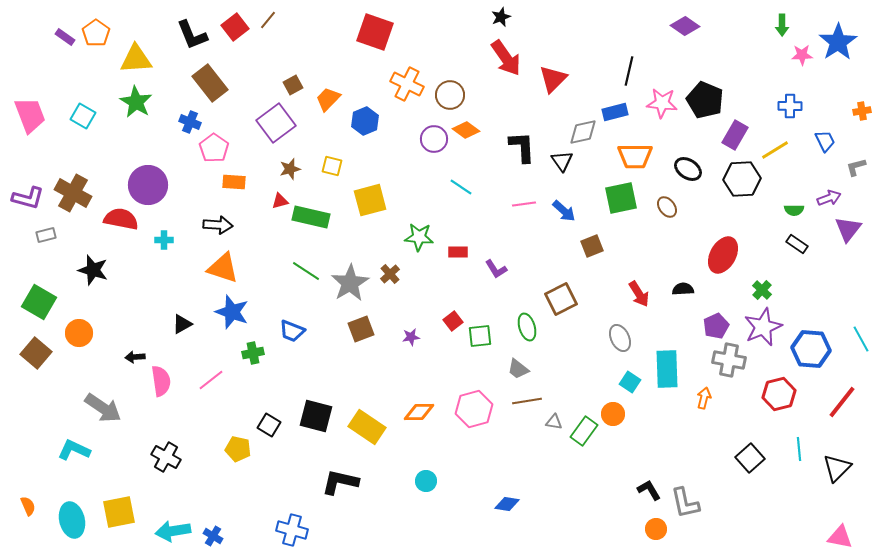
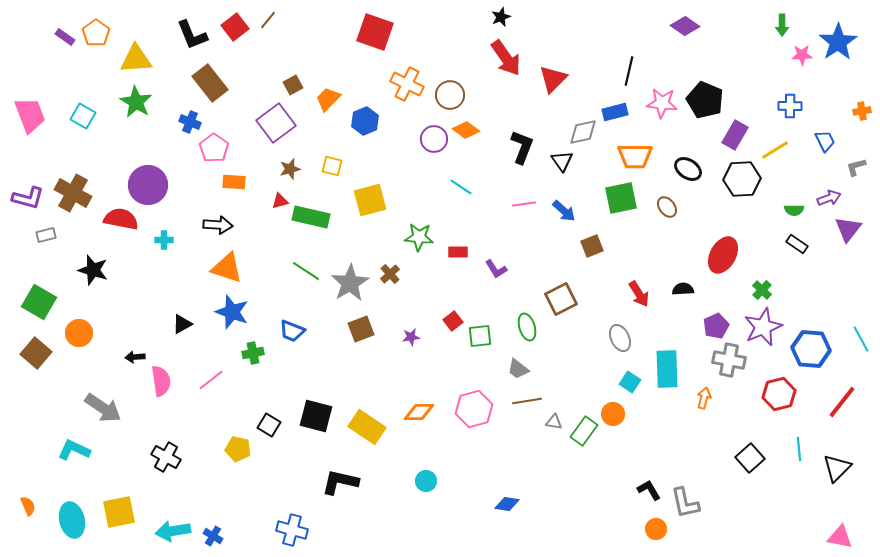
black L-shape at (522, 147): rotated 24 degrees clockwise
orange triangle at (223, 268): moved 4 px right
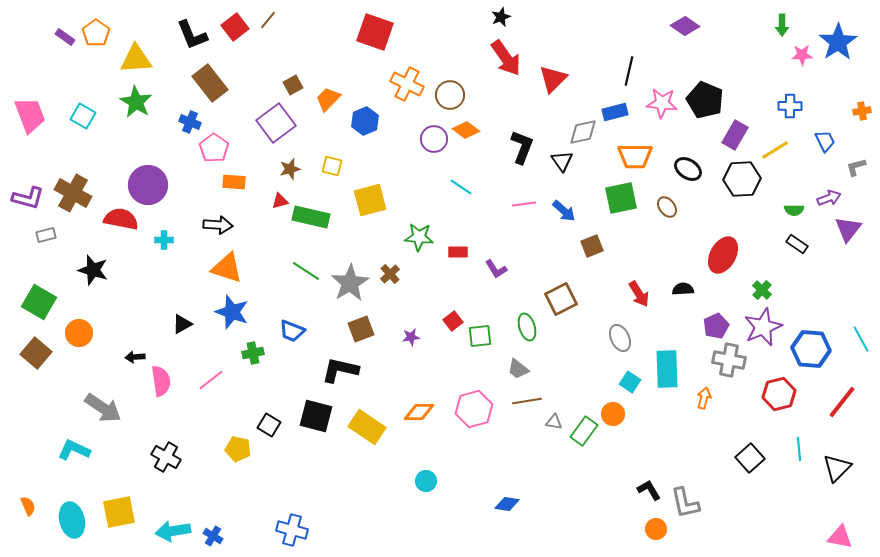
black L-shape at (340, 482): moved 112 px up
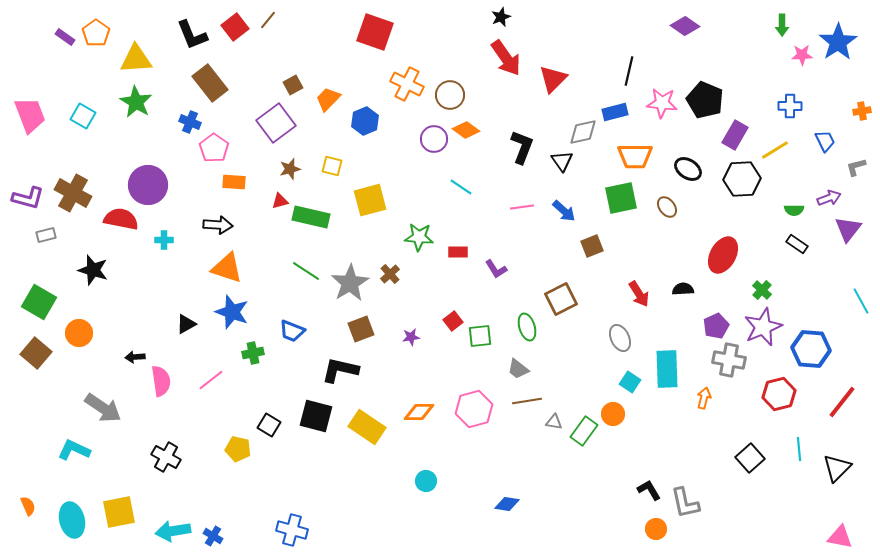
pink line at (524, 204): moved 2 px left, 3 px down
black triangle at (182, 324): moved 4 px right
cyan line at (861, 339): moved 38 px up
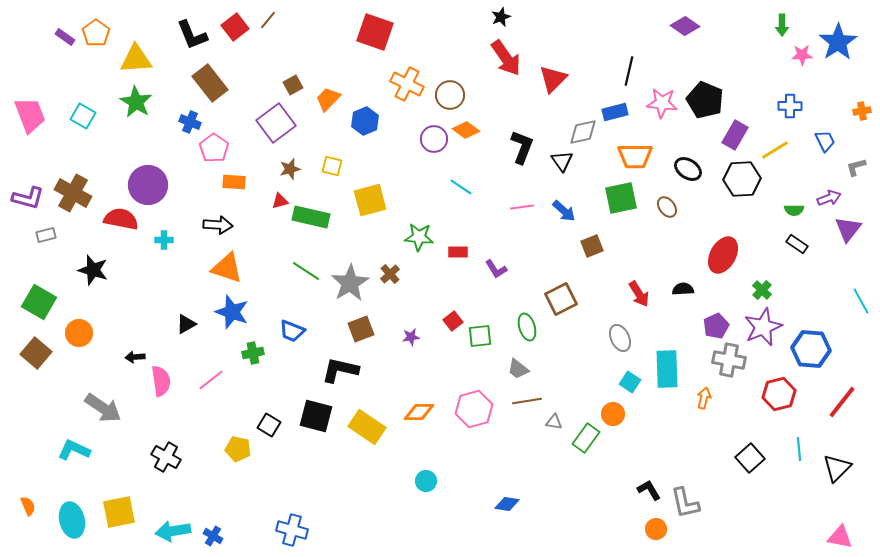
green rectangle at (584, 431): moved 2 px right, 7 px down
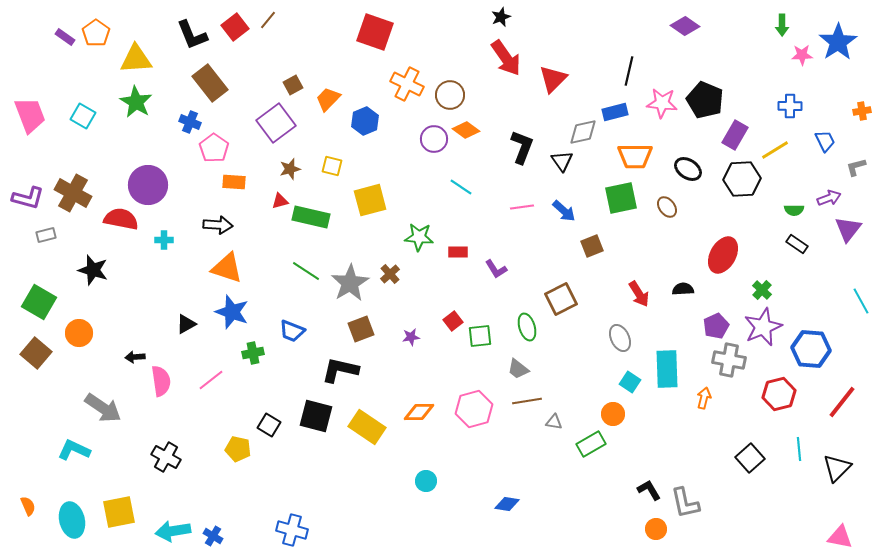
green rectangle at (586, 438): moved 5 px right, 6 px down; rotated 24 degrees clockwise
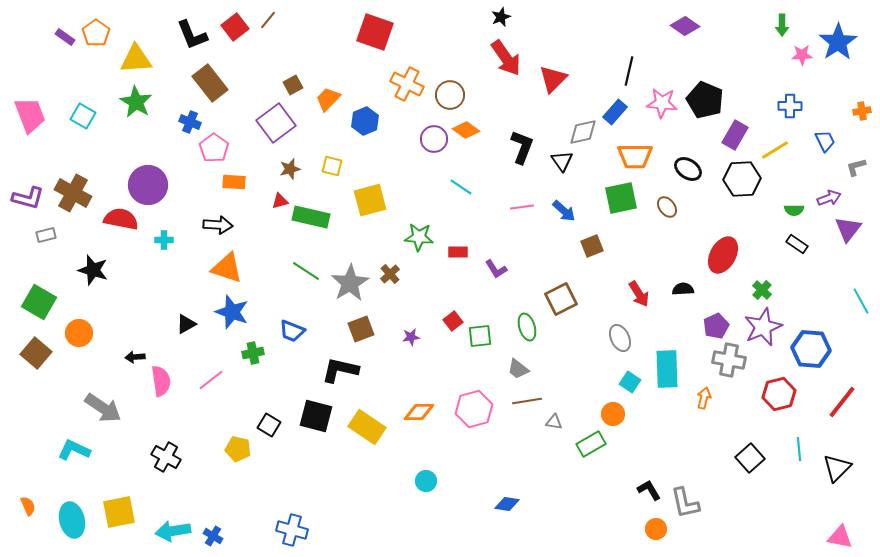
blue rectangle at (615, 112): rotated 35 degrees counterclockwise
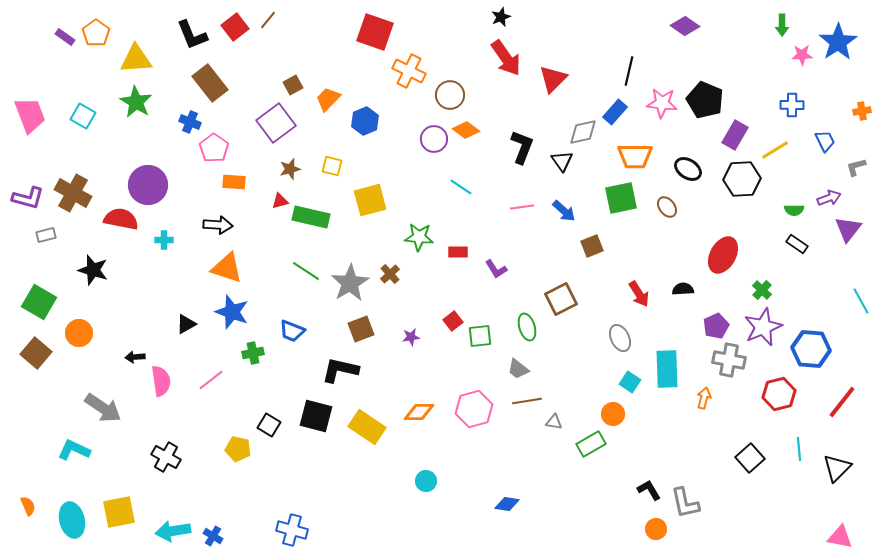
orange cross at (407, 84): moved 2 px right, 13 px up
blue cross at (790, 106): moved 2 px right, 1 px up
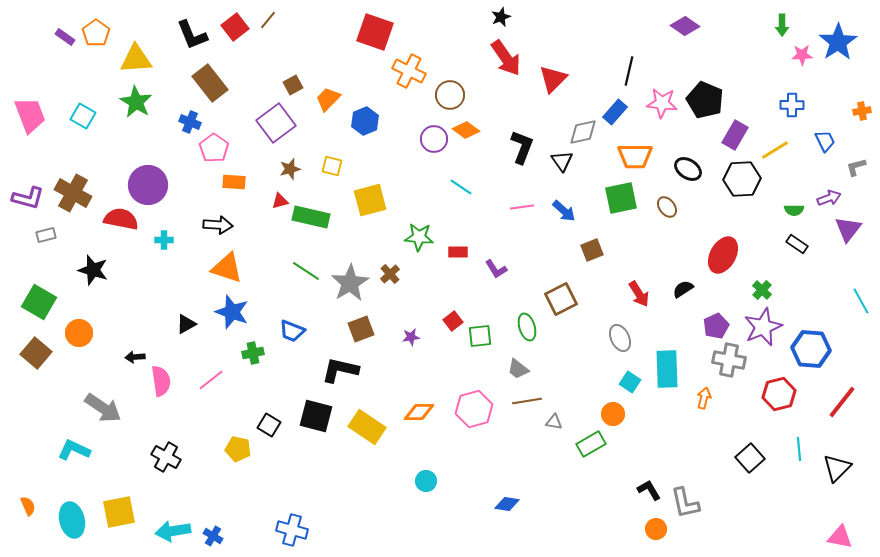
brown square at (592, 246): moved 4 px down
black semicircle at (683, 289): rotated 30 degrees counterclockwise
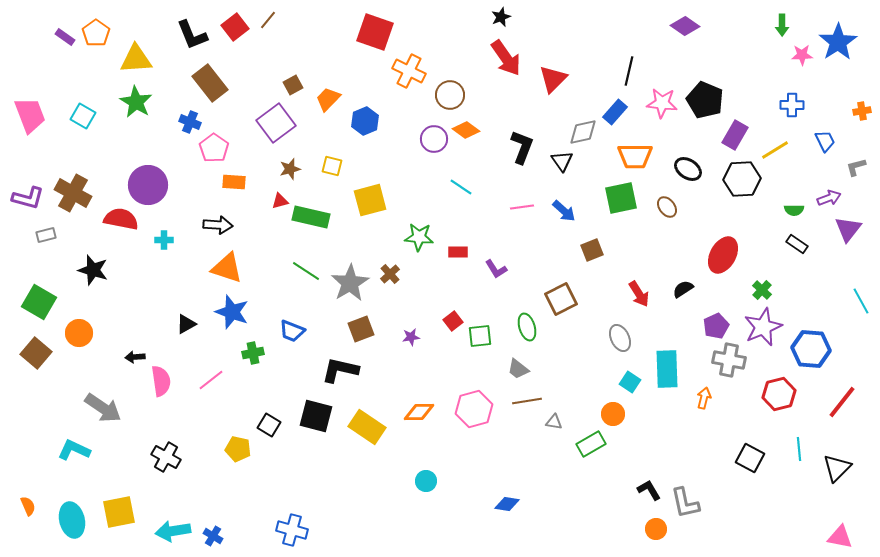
black square at (750, 458): rotated 20 degrees counterclockwise
